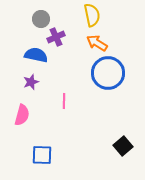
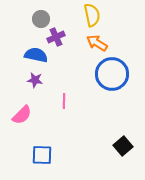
blue circle: moved 4 px right, 1 px down
purple star: moved 4 px right, 2 px up; rotated 28 degrees clockwise
pink semicircle: rotated 30 degrees clockwise
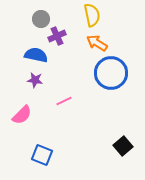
purple cross: moved 1 px right, 1 px up
blue circle: moved 1 px left, 1 px up
pink line: rotated 63 degrees clockwise
blue square: rotated 20 degrees clockwise
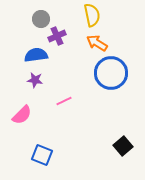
blue semicircle: rotated 20 degrees counterclockwise
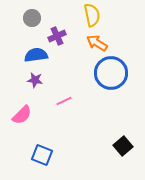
gray circle: moved 9 px left, 1 px up
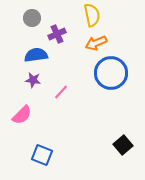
purple cross: moved 2 px up
orange arrow: moved 1 px left; rotated 55 degrees counterclockwise
purple star: moved 2 px left
pink line: moved 3 px left, 9 px up; rotated 21 degrees counterclockwise
black square: moved 1 px up
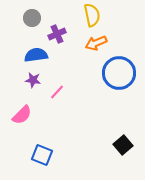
blue circle: moved 8 px right
pink line: moved 4 px left
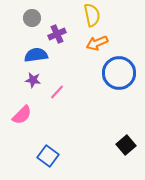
orange arrow: moved 1 px right
black square: moved 3 px right
blue square: moved 6 px right, 1 px down; rotated 15 degrees clockwise
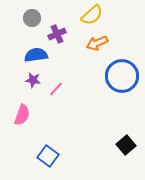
yellow semicircle: rotated 60 degrees clockwise
blue circle: moved 3 px right, 3 px down
pink line: moved 1 px left, 3 px up
pink semicircle: rotated 25 degrees counterclockwise
